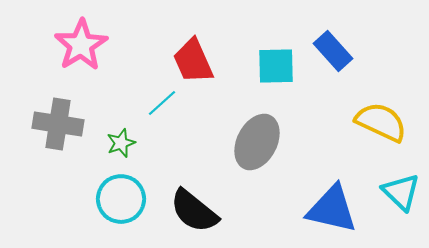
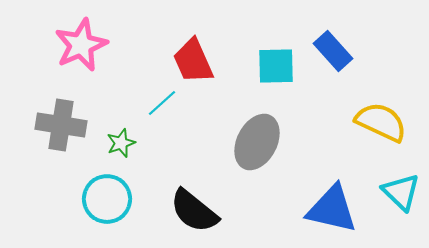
pink star: rotated 8 degrees clockwise
gray cross: moved 3 px right, 1 px down
cyan circle: moved 14 px left
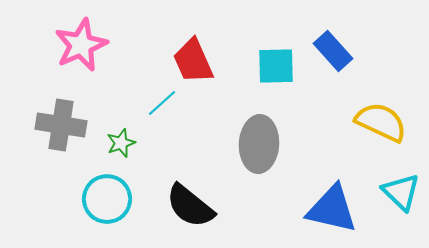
gray ellipse: moved 2 px right, 2 px down; rotated 24 degrees counterclockwise
black semicircle: moved 4 px left, 5 px up
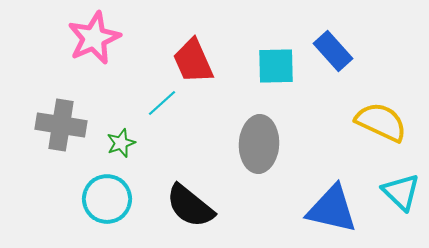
pink star: moved 13 px right, 7 px up
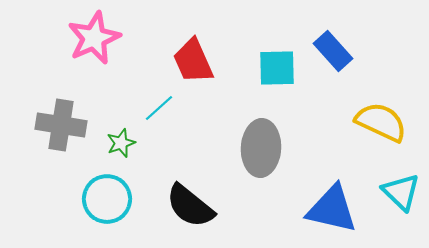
cyan square: moved 1 px right, 2 px down
cyan line: moved 3 px left, 5 px down
gray ellipse: moved 2 px right, 4 px down
